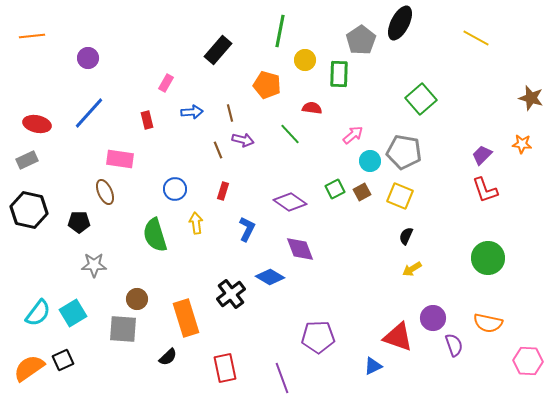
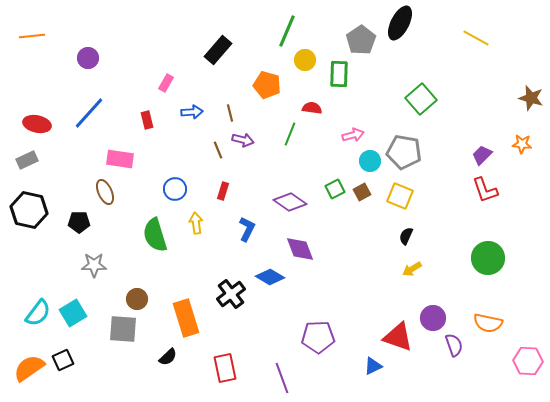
green line at (280, 31): moved 7 px right; rotated 12 degrees clockwise
green line at (290, 134): rotated 65 degrees clockwise
pink arrow at (353, 135): rotated 25 degrees clockwise
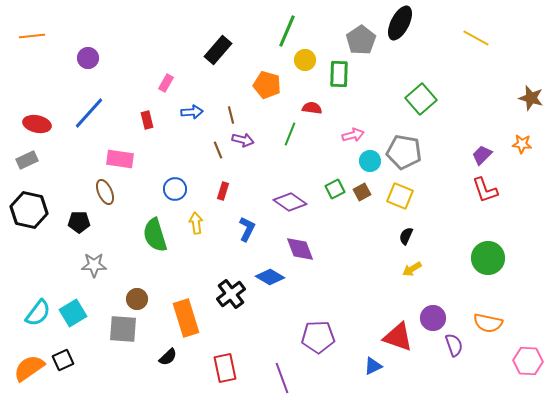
brown line at (230, 113): moved 1 px right, 2 px down
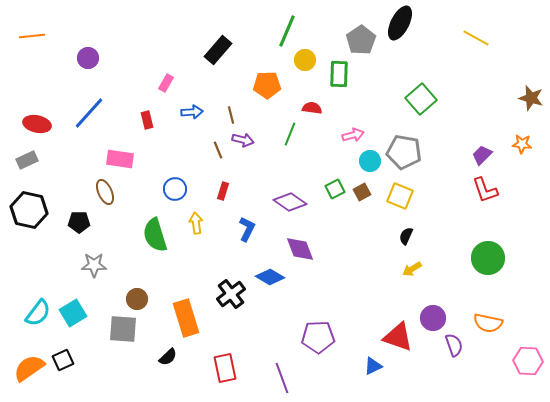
orange pentagon at (267, 85): rotated 16 degrees counterclockwise
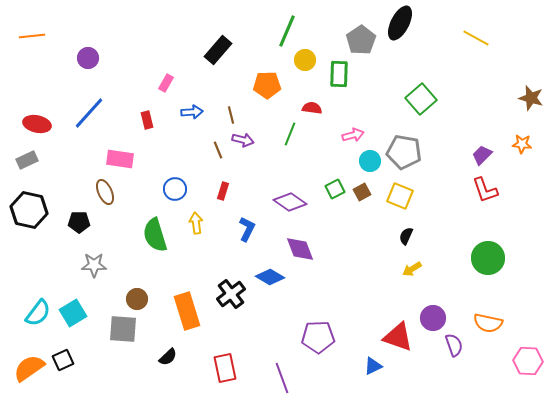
orange rectangle at (186, 318): moved 1 px right, 7 px up
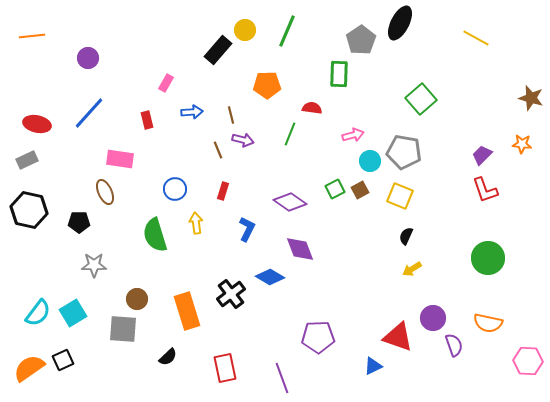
yellow circle at (305, 60): moved 60 px left, 30 px up
brown square at (362, 192): moved 2 px left, 2 px up
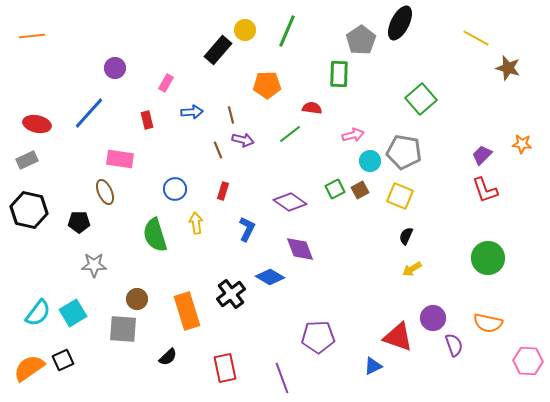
purple circle at (88, 58): moved 27 px right, 10 px down
brown star at (531, 98): moved 23 px left, 30 px up
green line at (290, 134): rotated 30 degrees clockwise
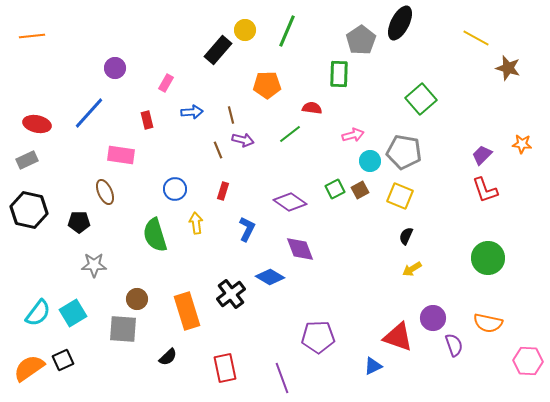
pink rectangle at (120, 159): moved 1 px right, 4 px up
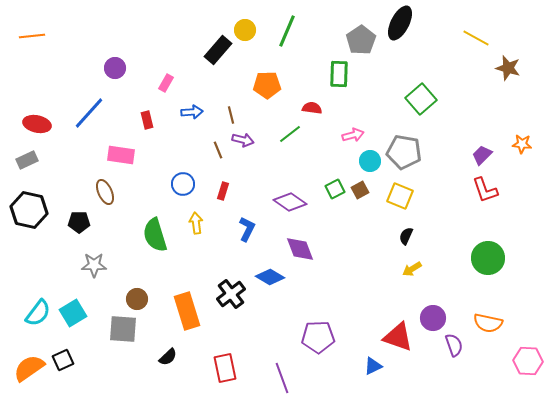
blue circle at (175, 189): moved 8 px right, 5 px up
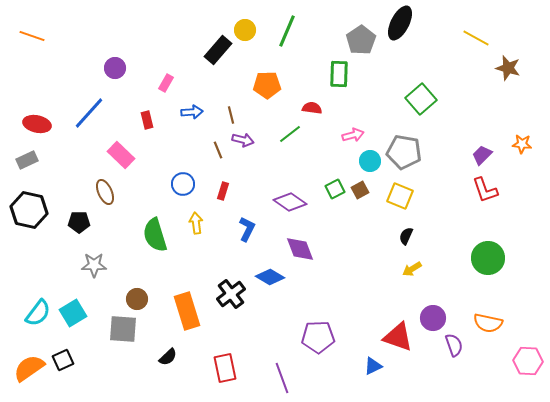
orange line at (32, 36): rotated 25 degrees clockwise
pink rectangle at (121, 155): rotated 36 degrees clockwise
